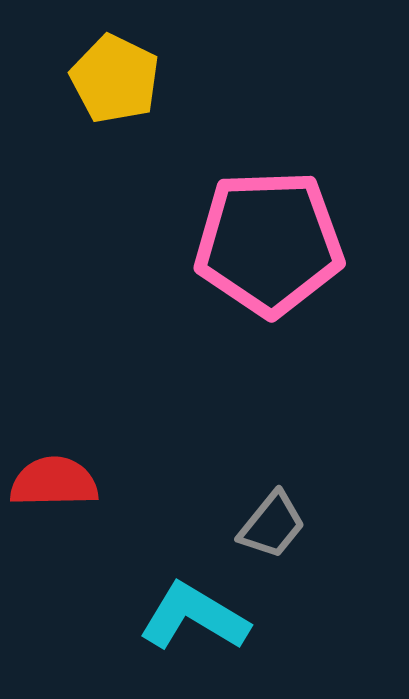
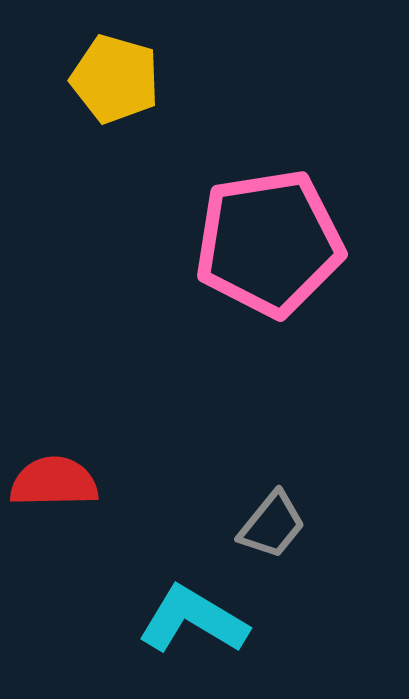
yellow pentagon: rotated 10 degrees counterclockwise
pink pentagon: rotated 7 degrees counterclockwise
cyan L-shape: moved 1 px left, 3 px down
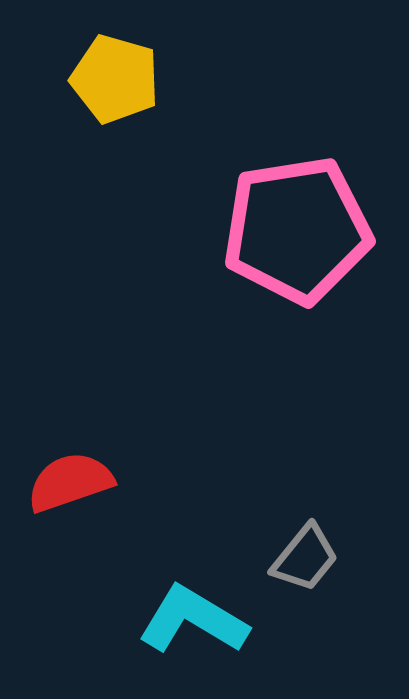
pink pentagon: moved 28 px right, 13 px up
red semicircle: moved 16 px right; rotated 18 degrees counterclockwise
gray trapezoid: moved 33 px right, 33 px down
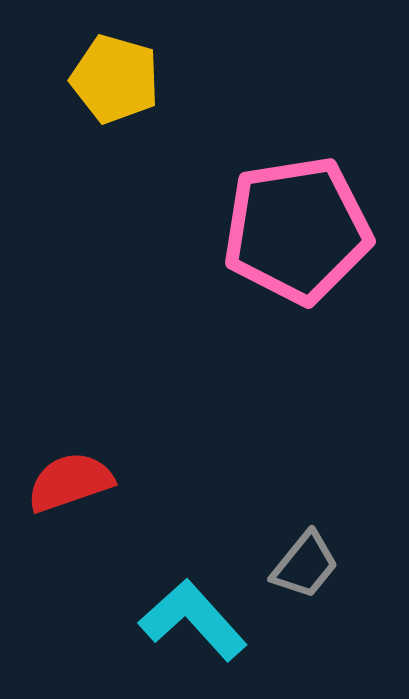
gray trapezoid: moved 7 px down
cyan L-shape: rotated 17 degrees clockwise
